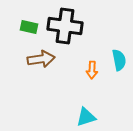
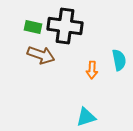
green rectangle: moved 4 px right
brown arrow: moved 4 px up; rotated 28 degrees clockwise
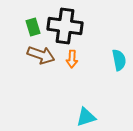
green rectangle: rotated 60 degrees clockwise
orange arrow: moved 20 px left, 11 px up
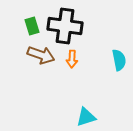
green rectangle: moved 1 px left, 1 px up
